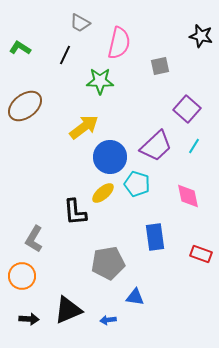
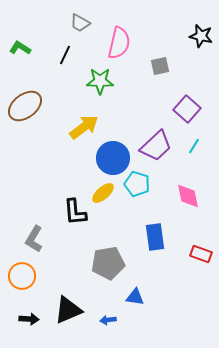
blue circle: moved 3 px right, 1 px down
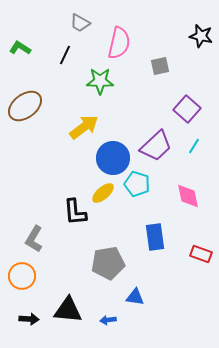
black triangle: rotated 28 degrees clockwise
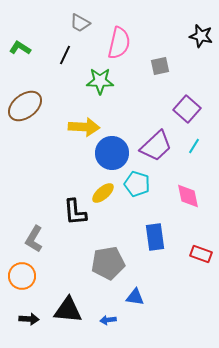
yellow arrow: rotated 40 degrees clockwise
blue circle: moved 1 px left, 5 px up
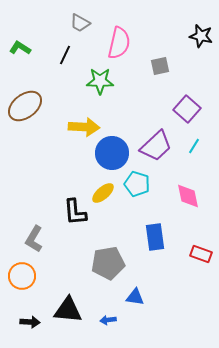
black arrow: moved 1 px right, 3 px down
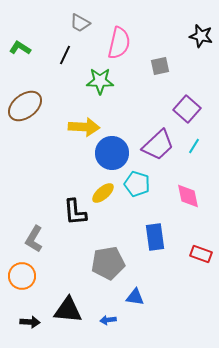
purple trapezoid: moved 2 px right, 1 px up
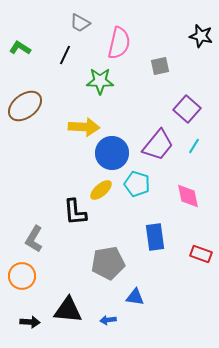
purple trapezoid: rotated 8 degrees counterclockwise
yellow ellipse: moved 2 px left, 3 px up
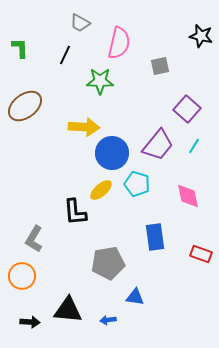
green L-shape: rotated 55 degrees clockwise
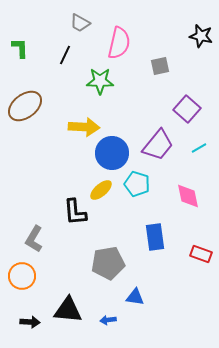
cyan line: moved 5 px right, 2 px down; rotated 28 degrees clockwise
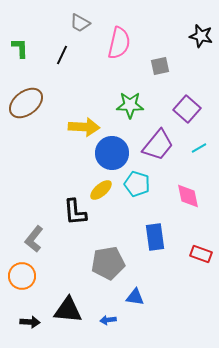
black line: moved 3 px left
green star: moved 30 px right, 24 px down
brown ellipse: moved 1 px right, 3 px up
gray L-shape: rotated 8 degrees clockwise
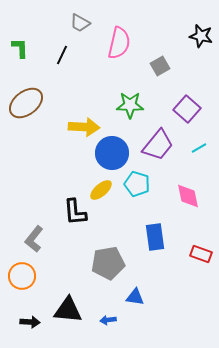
gray square: rotated 18 degrees counterclockwise
